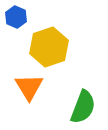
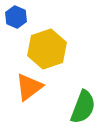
yellow hexagon: moved 2 px left, 2 px down
orange triangle: rotated 24 degrees clockwise
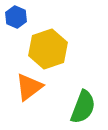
yellow hexagon: moved 1 px right
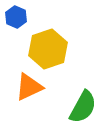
orange triangle: rotated 12 degrees clockwise
green semicircle: rotated 8 degrees clockwise
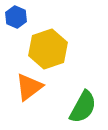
orange triangle: rotated 12 degrees counterclockwise
